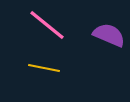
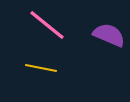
yellow line: moved 3 px left
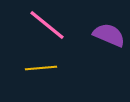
yellow line: rotated 16 degrees counterclockwise
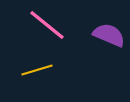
yellow line: moved 4 px left, 2 px down; rotated 12 degrees counterclockwise
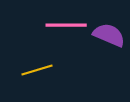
pink line: moved 19 px right; rotated 39 degrees counterclockwise
